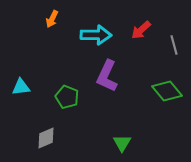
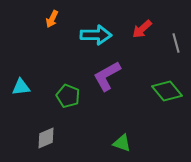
red arrow: moved 1 px right, 1 px up
gray line: moved 2 px right, 2 px up
purple L-shape: rotated 36 degrees clockwise
green pentagon: moved 1 px right, 1 px up
green triangle: rotated 42 degrees counterclockwise
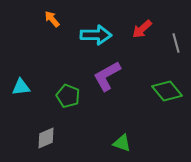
orange arrow: rotated 114 degrees clockwise
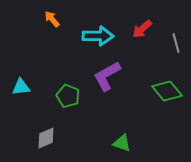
cyan arrow: moved 2 px right, 1 px down
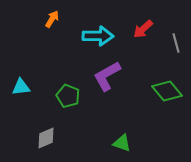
orange arrow: rotated 72 degrees clockwise
red arrow: moved 1 px right
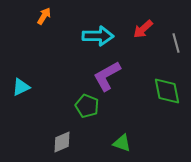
orange arrow: moved 8 px left, 3 px up
cyan triangle: rotated 18 degrees counterclockwise
green diamond: rotated 28 degrees clockwise
green pentagon: moved 19 px right, 10 px down
gray diamond: moved 16 px right, 4 px down
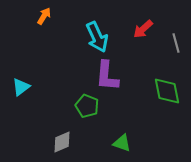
cyan arrow: moved 1 px left, 1 px down; rotated 64 degrees clockwise
purple L-shape: rotated 56 degrees counterclockwise
cyan triangle: rotated 12 degrees counterclockwise
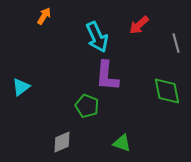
red arrow: moved 4 px left, 4 px up
